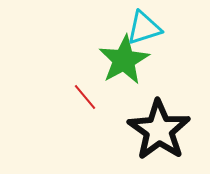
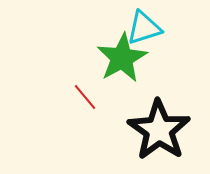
green star: moved 2 px left, 2 px up
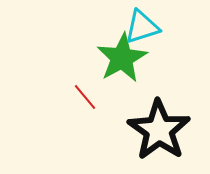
cyan triangle: moved 2 px left, 1 px up
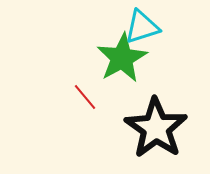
black star: moved 3 px left, 2 px up
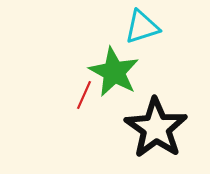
green star: moved 8 px left, 14 px down; rotated 15 degrees counterclockwise
red line: moved 1 px left, 2 px up; rotated 64 degrees clockwise
